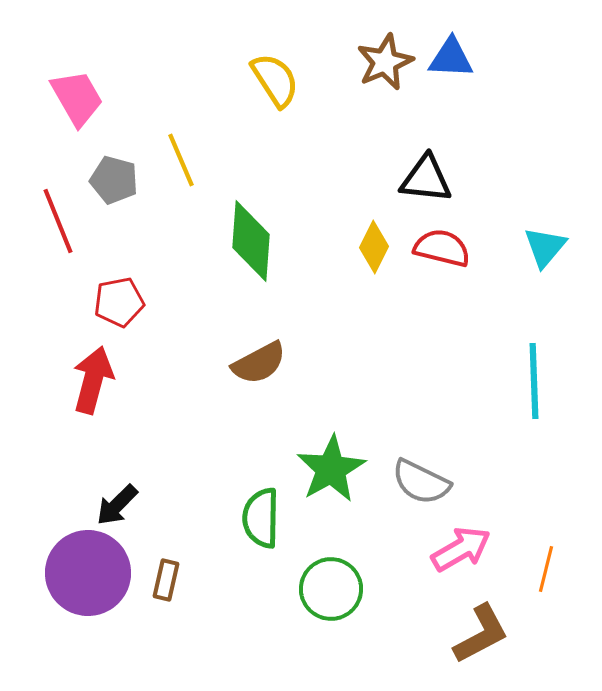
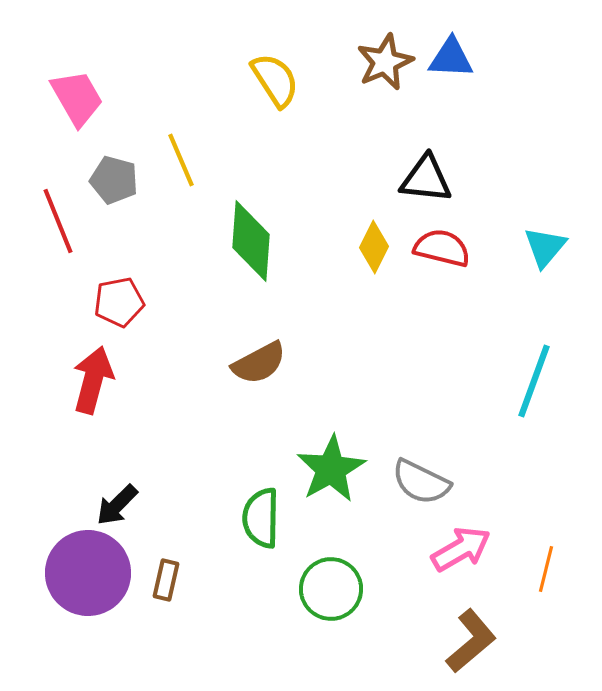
cyan line: rotated 22 degrees clockwise
brown L-shape: moved 10 px left, 7 px down; rotated 12 degrees counterclockwise
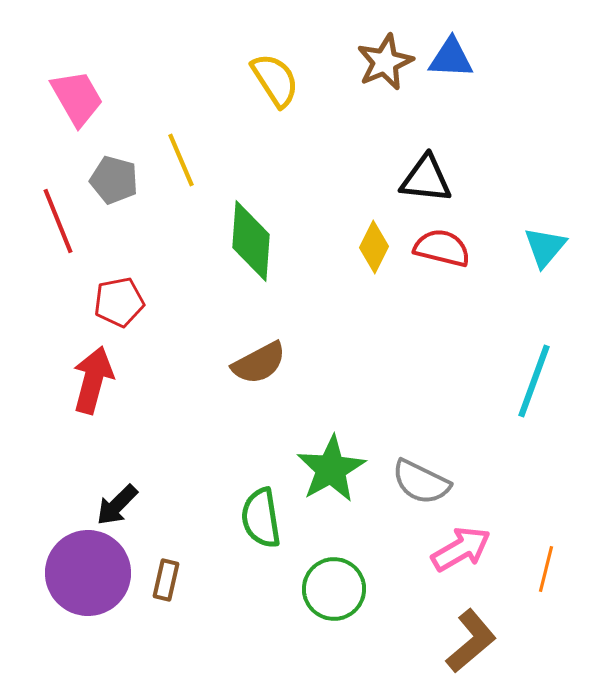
green semicircle: rotated 10 degrees counterclockwise
green circle: moved 3 px right
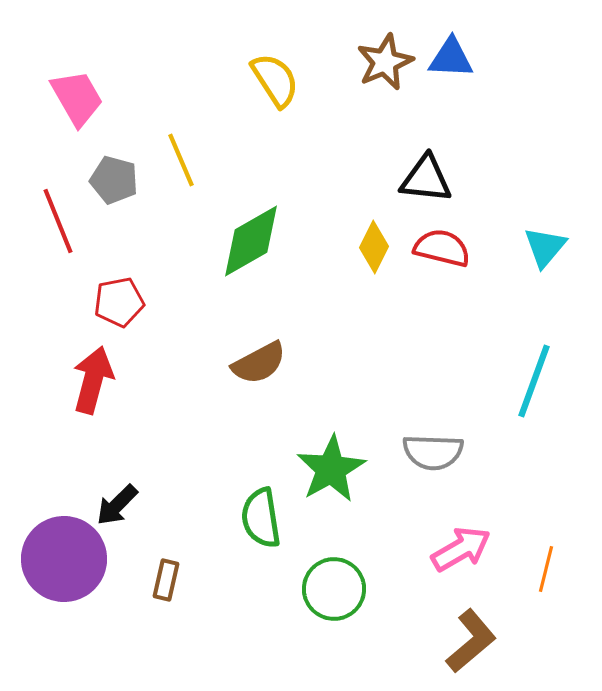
green diamond: rotated 56 degrees clockwise
gray semicircle: moved 12 px right, 30 px up; rotated 24 degrees counterclockwise
purple circle: moved 24 px left, 14 px up
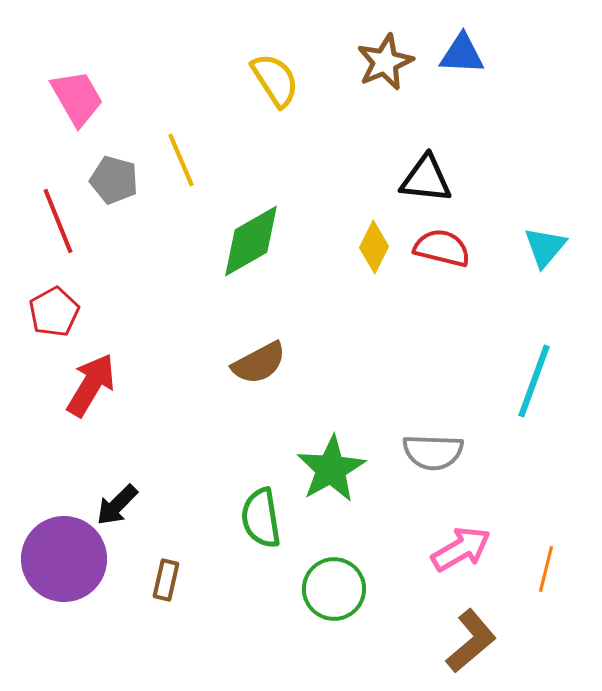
blue triangle: moved 11 px right, 4 px up
red pentagon: moved 65 px left, 10 px down; rotated 18 degrees counterclockwise
red arrow: moved 2 px left, 5 px down; rotated 16 degrees clockwise
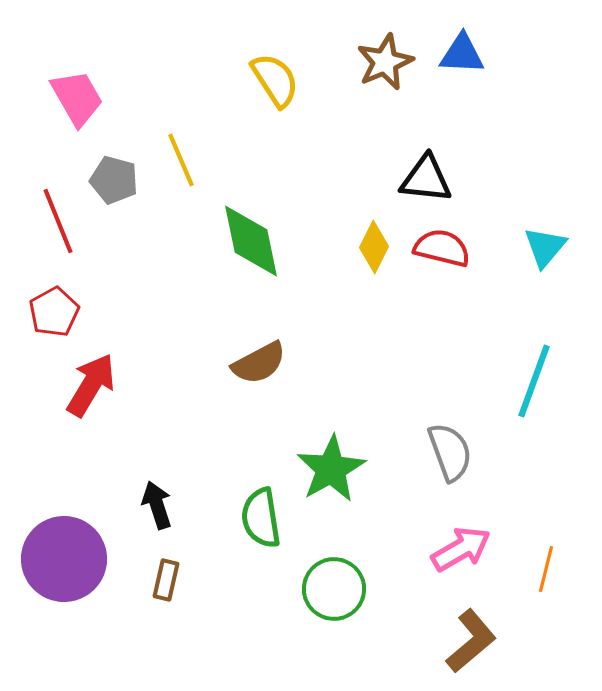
green diamond: rotated 72 degrees counterclockwise
gray semicircle: moved 17 px right; rotated 112 degrees counterclockwise
black arrow: moved 40 px right; rotated 117 degrees clockwise
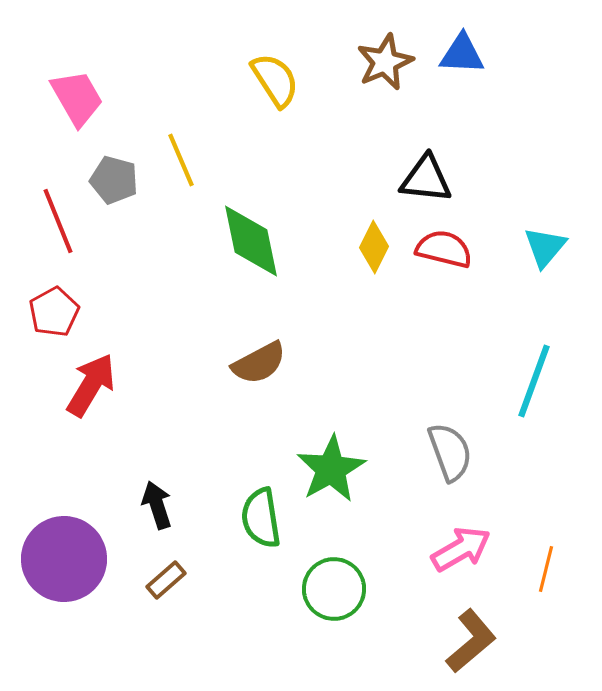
red semicircle: moved 2 px right, 1 px down
brown rectangle: rotated 36 degrees clockwise
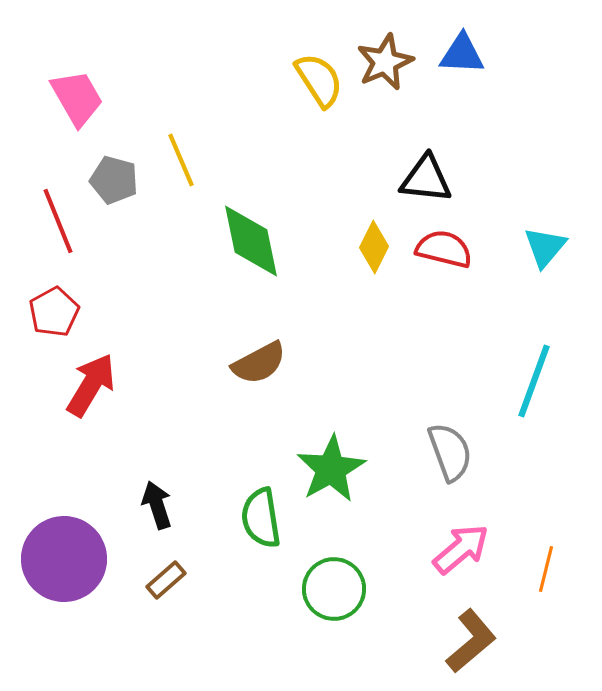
yellow semicircle: moved 44 px right
pink arrow: rotated 10 degrees counterclockwise
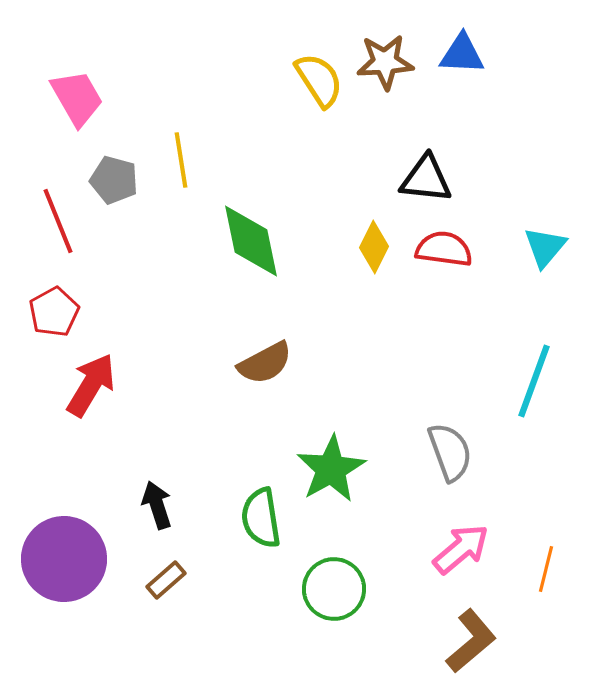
brown star: rotated 20 degrees clockwise
yellow line: rotated 14 degrees clockwise
red semicircle: rotated 6 degrees counterclockwise
brown semicircle: moved 6 px right
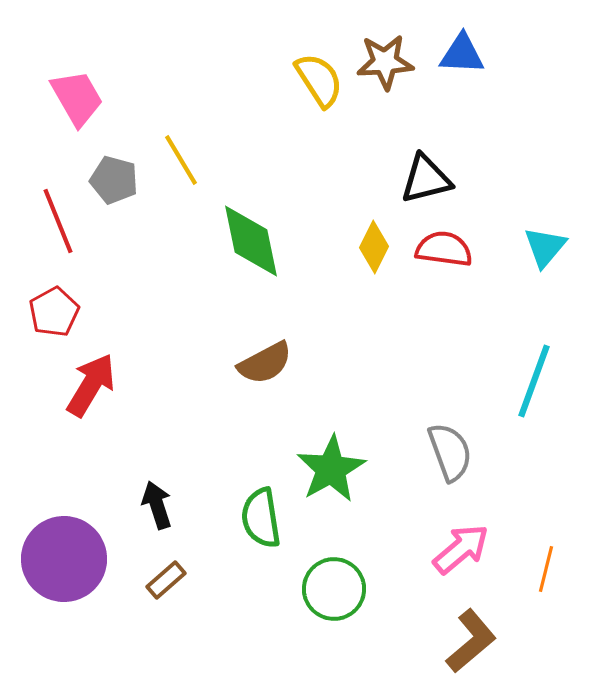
yellow line: rotated 22 degrees counterclockwise
black triangle: rotated 20 degrees counterclockwise
